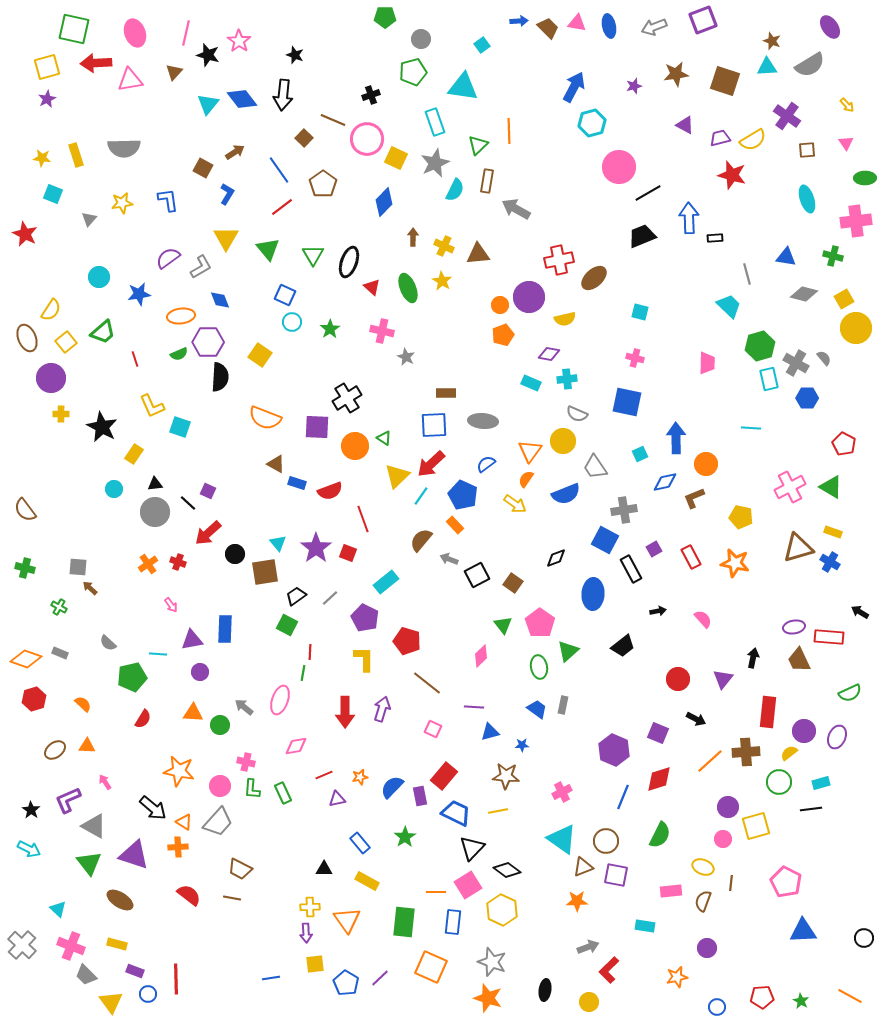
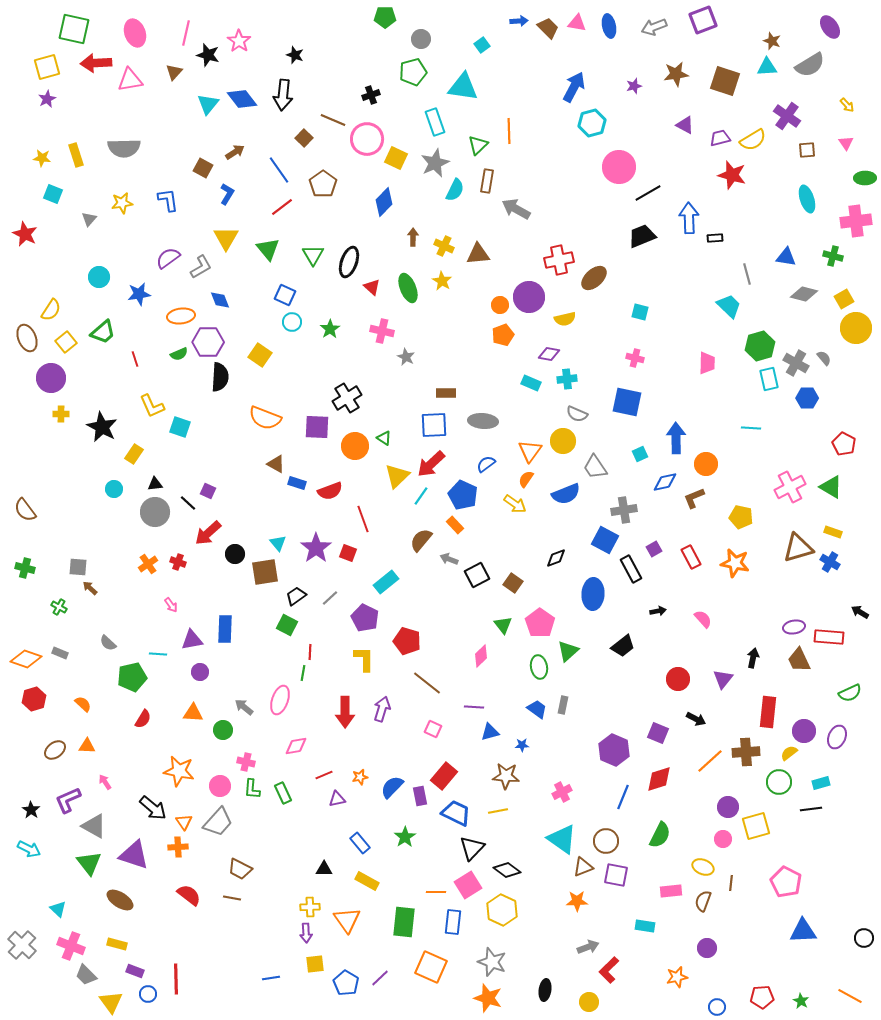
green circle at (220, 725): moved 3 px right, 5 px down
orange triangle at (184, 822): rotated 24 degrees clockwise
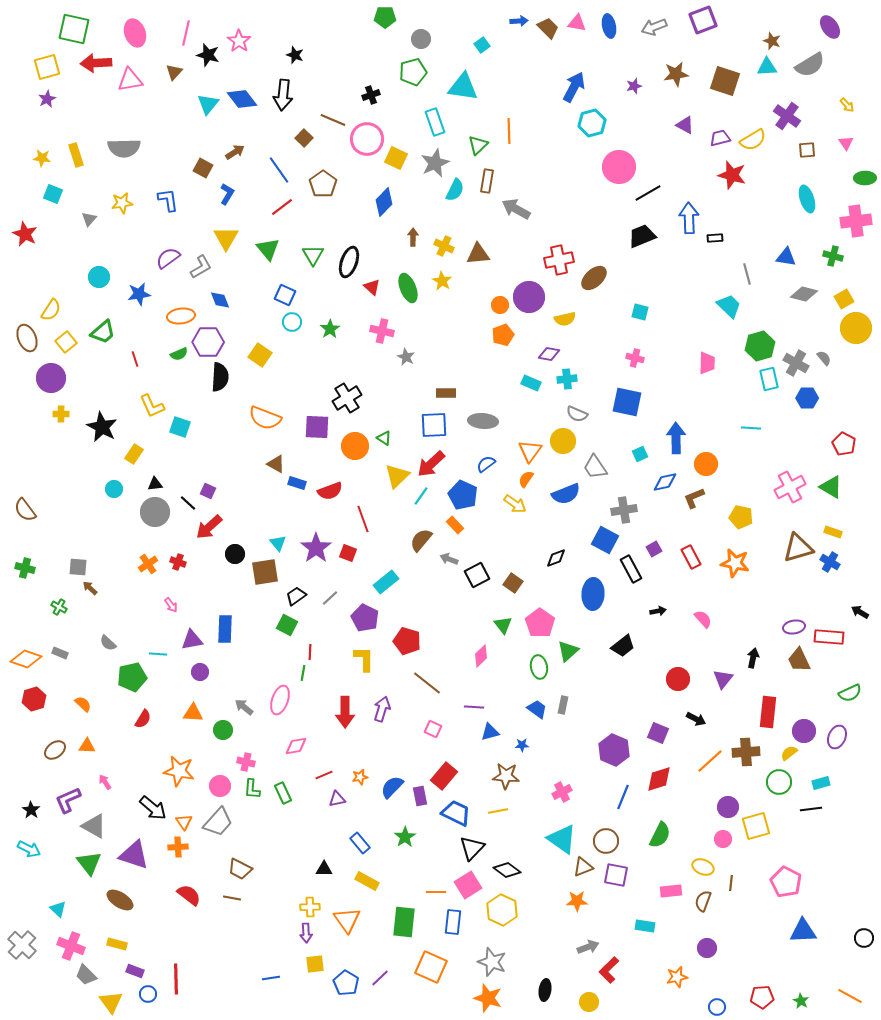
red arrow at (208, 533): moved 1 px right, 6 px up
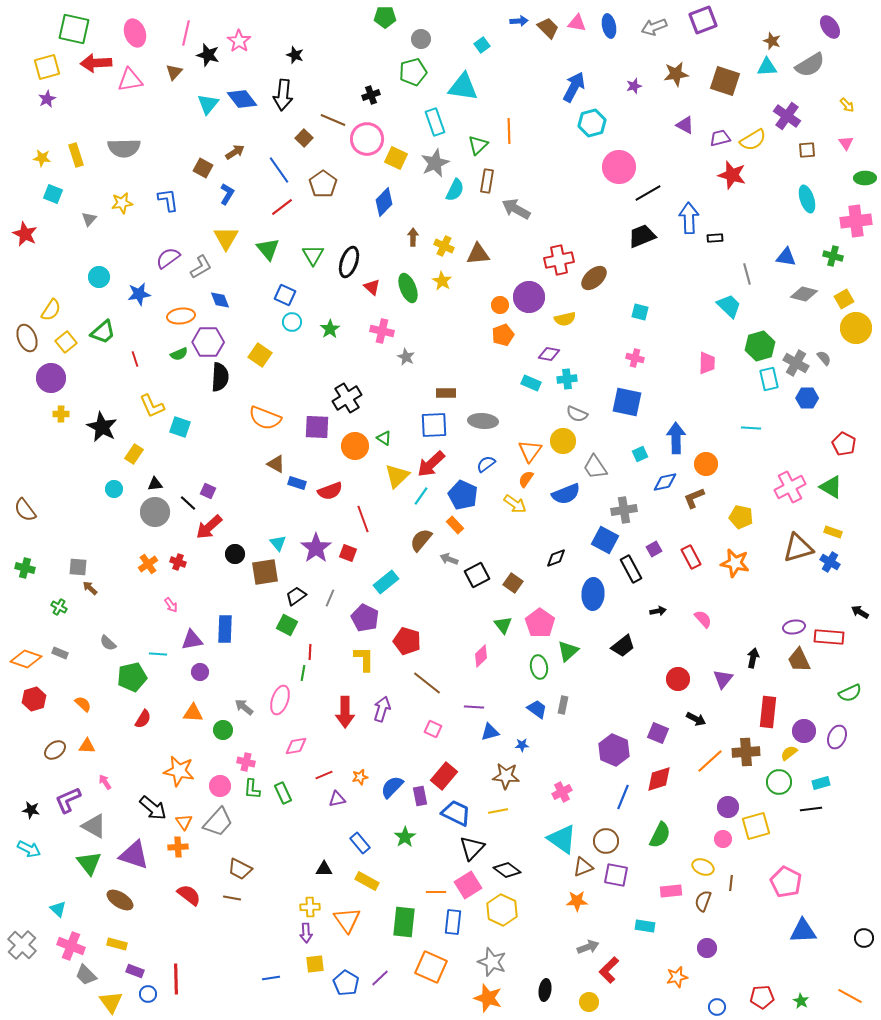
gray line at (330, 598): rotated 24 degrees counterclockwise
black star at (31, 810): rotated 24 degrees counterclockwise
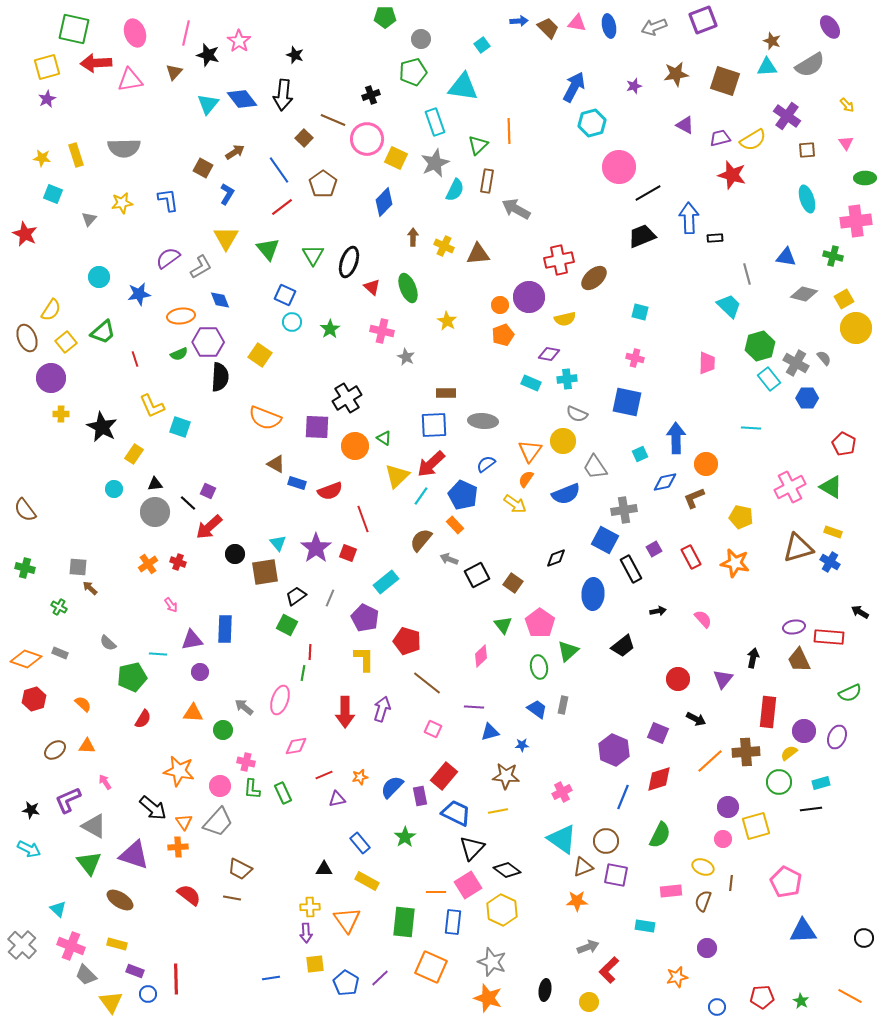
yellow star at (442, 281): moved 5 px right, 40 px down
cyan rectangle at (769, 379): rotated 25 degrees counterclockwise
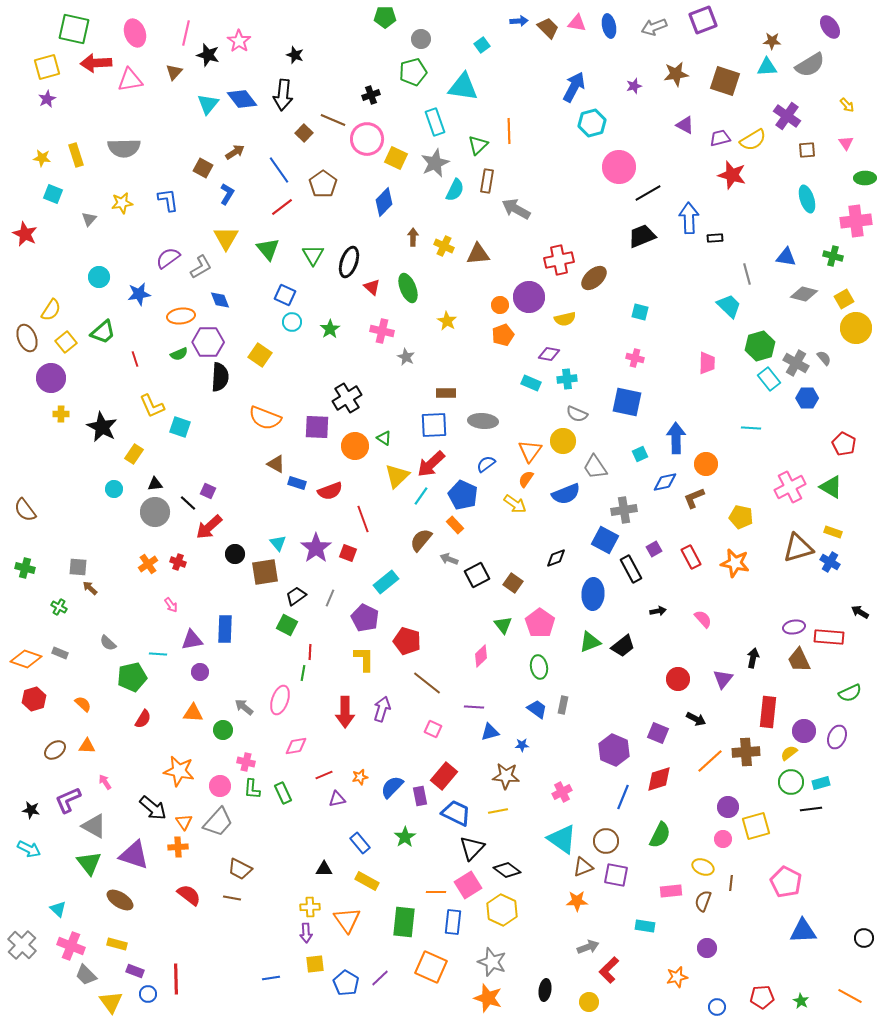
brown star at (772, 41): rotated 18 degrees counterclockwise
brown square at (304, 138): moved 5 px up
green triangle at (568, 651): moved 22 px right, 9 px up; rotated 20 degrees clockwise
green circle at (779, 782): moved 12 px right
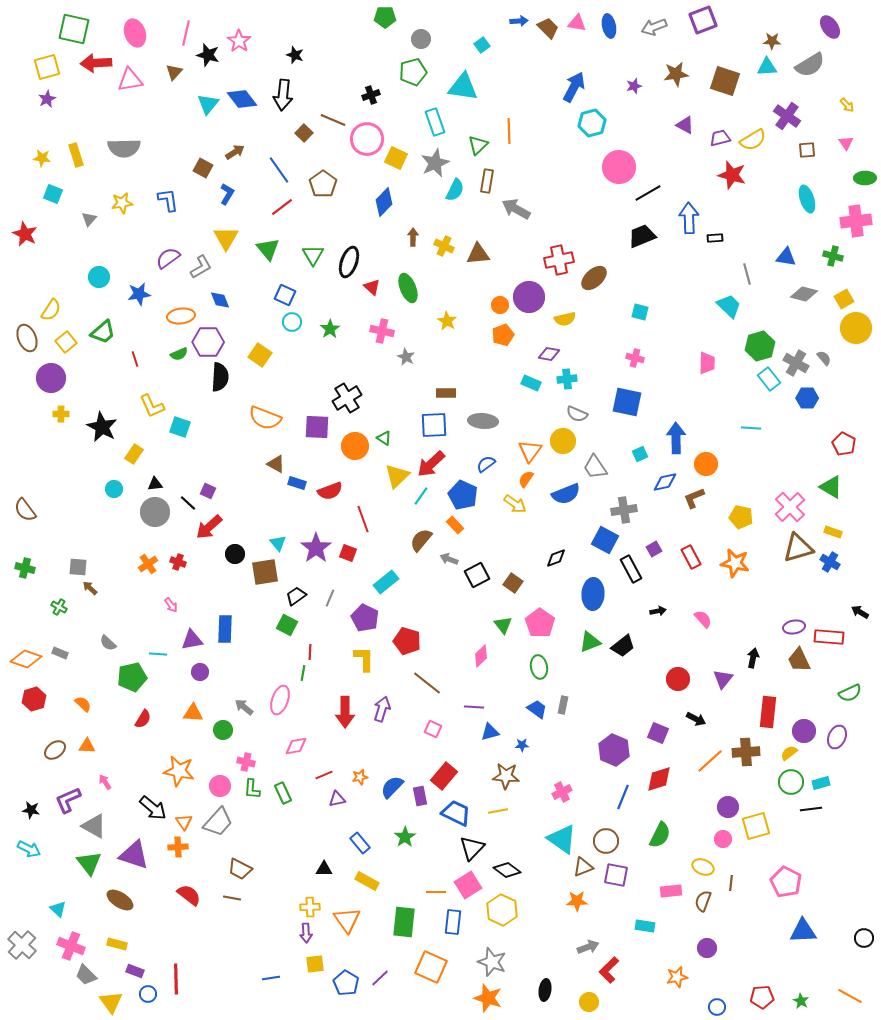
pink cross at (790, 487): moved 20 px down; rotated 16 degrees counterclockwise
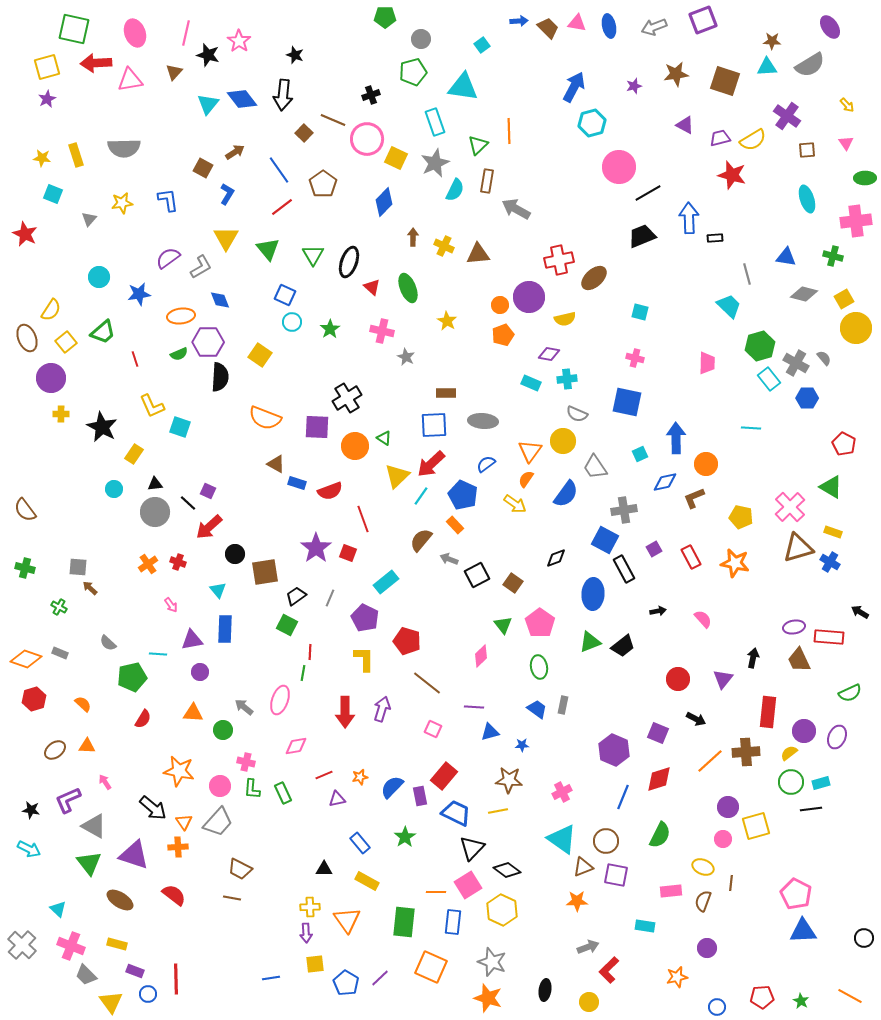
blue semicircle at (566, 494): rotated 32 degrees counterclockwise
cyan triangle at (278, 543): moved 60 px left, 47 px down
black rectangle at (631, 569): moved 7 px left
brown star at (506, 776): moved 3 px right, 4 px down
pink pentagon at (786, 882): moved 10 px right, 12 px down
red semicircle at (189, 895): moved 15 px left
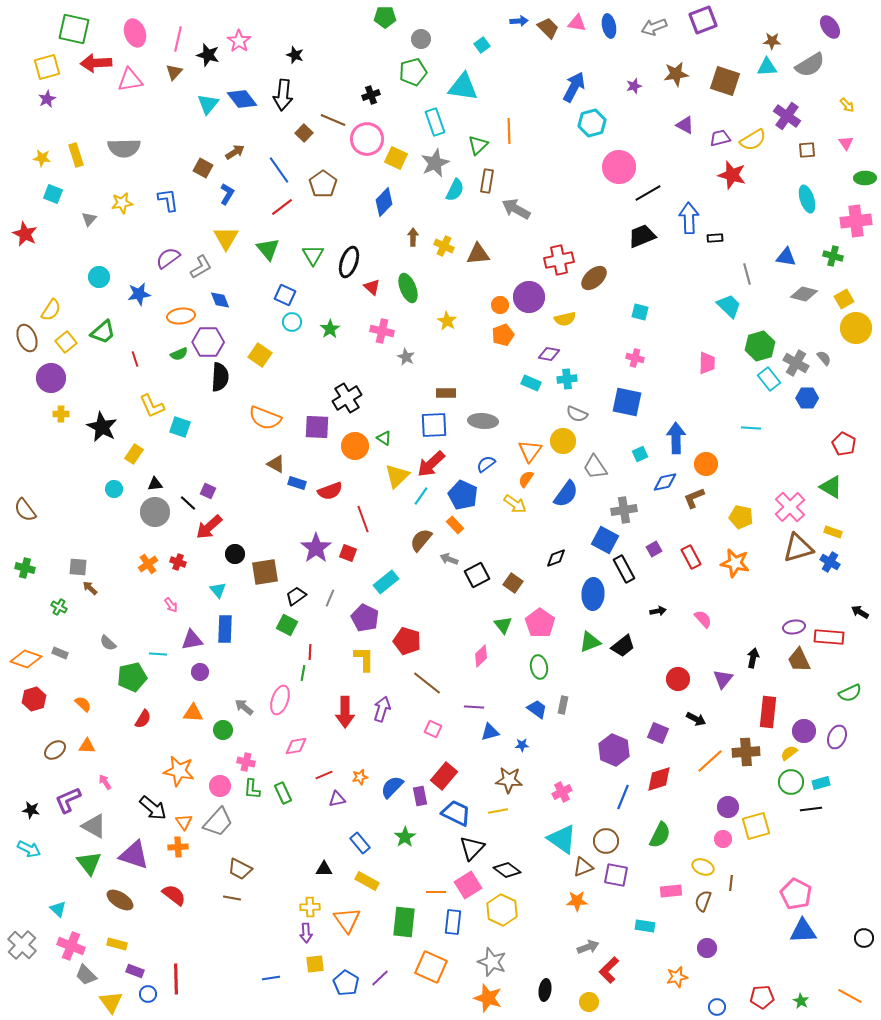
pink line at (186, 33): moved 8 px left, 6 px down
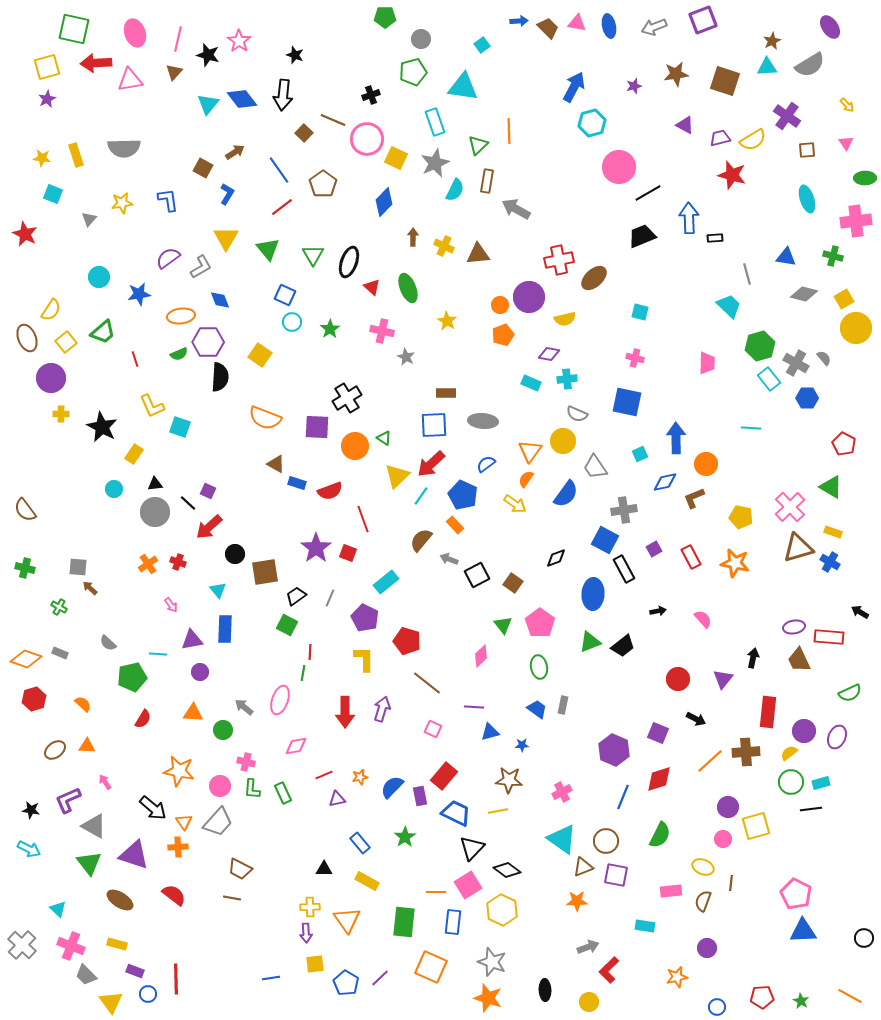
brown star at (772, 41): rotated 30 degrees counterclockwise
black ellipse at (545, 990): rotated 10 degrees counterclockwise
